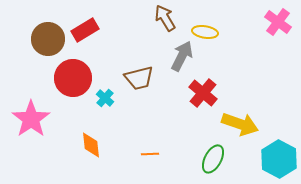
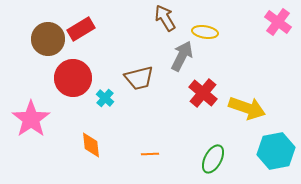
red rectangle: moved 4 px left, 1 px up
yellow arrow: moved 7 px right, 16 px up
cyan hexagon: moved 3 px left, 8 px up; rotated 21 degrees clockwise
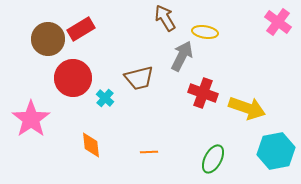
red cross: rotated 20 degrees counterclockwise
orange line: moved 1 px left, 2 px up
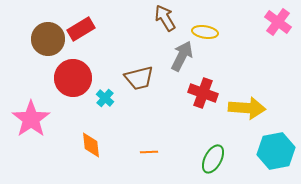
yellow arrow: rotated 15 degrees counterclockwise
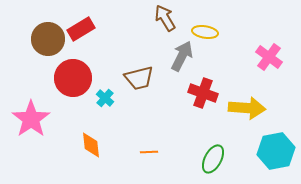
pink cross: moved 9 px left, 35 px down
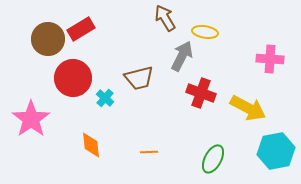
pink cross: moved 1 px right, 2 px down; rotated 32 degrees counterclockwise
red cross: moved 2 px left
yellow arrow: moved 1 px right; rotated 24 degrees clockwise
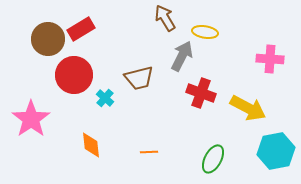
red circle: moved 1 px right, 3 px up
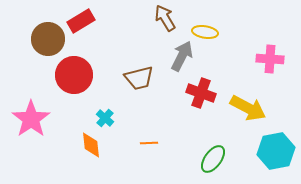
red rectangle: moved 8 px up
cyan cross: moved 20 px down
orange line: moved 9 px up
green ellipse: rotated 8 degrees clockwise
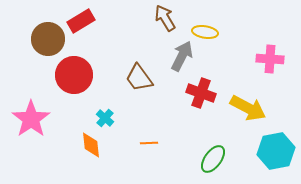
brown trapezoid: rotated 68 degrees clockwise
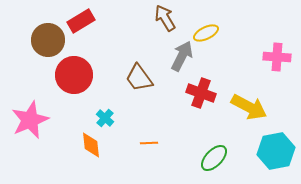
yellow ellipse: moved 1 px right, 1 px down; rotated 35 degrees counterclockwise
brown circle: moved 1 px down
pink cross: moved 7 px right, 2 px up
yellow arrow: moved 1 px right, 1 px up
pink star: moved 1 px left, 1 px down; rotated 12 degrees clockwise
green ellipse: moved 1 px right, 1 px up; rotated 8 degrees clockwise
